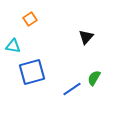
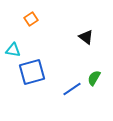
orange square: moved 1 px right
black triangle: rotated 35 degrees counterclockwise
cyan triangle: moved 4 px down
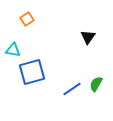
orange square: moved 4 px left
black triangle: moved 2 px right; rotated 28 degrees clockwise
green semicircle: moved 2 px right, 6 px down
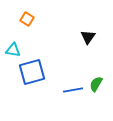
orange square: rotated 24 degrees counterclockwise
blue line: moved 1 px right, 1 px down; rotated 24 degrees clockwise
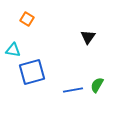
green semicircle: moved 1 px right, 1 px down
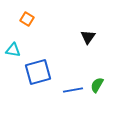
blue square: moved 6 px right
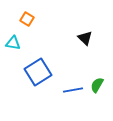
black triangle: moved 3 px left, 1 px down; rotated 21 degrees counterclockwise
cyan triangle: moved 7 px up
blue square: rotated 16 degrees counterclockwise
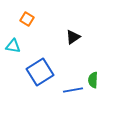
black triangle: moved 12 px left, 1 px up; rotated 42 degrees clockwise
cyan triangle: moved 3 px down
blue square: moved 2 px right
green semicircle: moved 4 px left, 5 px up; rotated 28 degrees counterclockwise
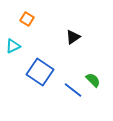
cyan triangle: rotated 35 degrees counterclockwise
blue square: rotated 24 degrees counterclockwise
green semicircle: rotated 133 degrees clockwise
blue line: rotated 48 degrees clockwise
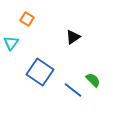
cyan triangle: moved 2 px left, 3 px up; rotated 28 degrees counterclockwise
